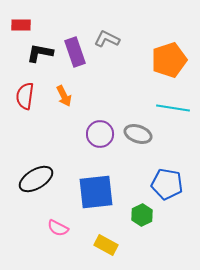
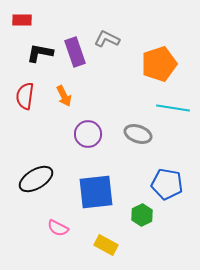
red rectangle: moved 1 px right, 5 px up
orange pentagon: moved 10 px left, 4 px down
purple circle: moved 12 px left
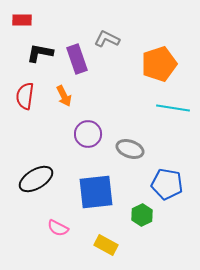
purple rectangle: moved 2 px right, 7 px down
gray ellipse: moved 8 px left, 15 px down
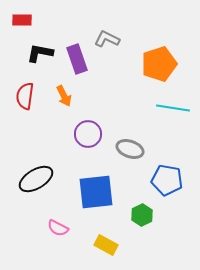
blue pentagon: moved 4 px up
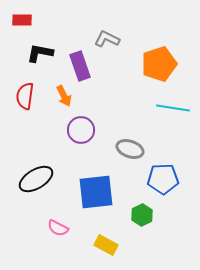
purple rectangle: moved 3 px right, 7 px down
purple circle: moved 7 px left, 4 px up
blue pentagon: moved 4 px left, 1 px up; rotated 12 degrees counterclockwise
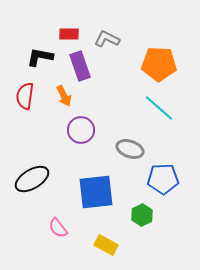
red rectangle: moved 47 px right, 14 px down
black L-shape: moved 4 px down
orange pentagon: rotated 20 degrees clockwise
cyan line: moved 14 px left; rotated 32 degrees clockwise
black ellipse: moved 4 px left
pink semicircle: rotated 25 degrees clockwise
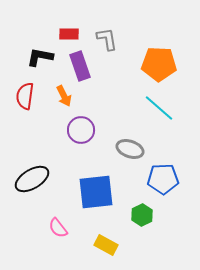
gray L-shape: rotated 55 degrees clockwise
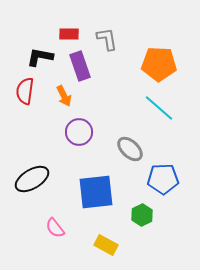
red semicircle: moved 5 px up
purple circle: moved 2 px left, 2 px down
gray ellipse: rotated 24 degrees clockwise
pink semicircle: moved 3 px left
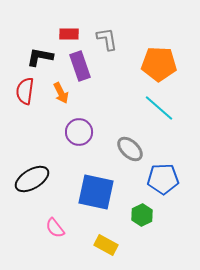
orange arrow: moved 3 px left, 3 px up
blue square: rotated 18 degrees clockwise
